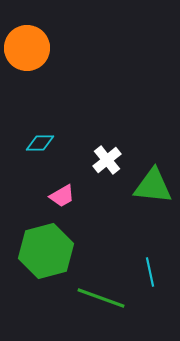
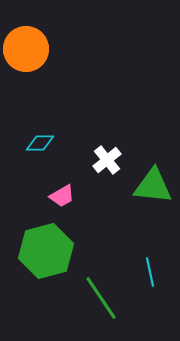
orange circle: moved 1 px left, 1 px down
green line: rotated 36 degrees clockwise
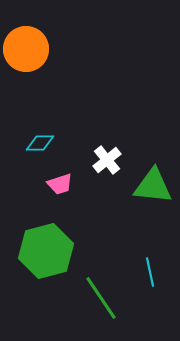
pink trapezoid: moved 2 px left, 12 px up; rotated 12 degrees clockwise
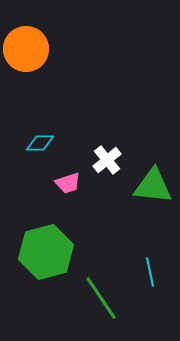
pink trapezoid: moved 8 px right, 1 px up
green hexagon: moved 1 px down
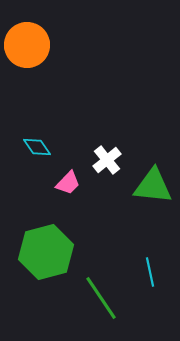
orange circle: moved 1 px right, 4 px up
cyan diamond: moved 3 px left, 4 px down; rotated 56 degrees clockwise
pink trapezoid: rotated 28 degrees counterclockwise
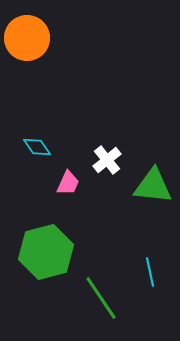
orange circle: moved 7 px up
pink trapezoid: rotated 20 degrees counterclockwise
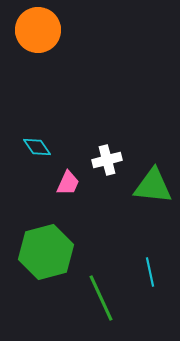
orange circle: moved 11 px right, 8 px up
white cross: rotated 24 degrees clockwise
green line: rotated 9 degrees clockwise
